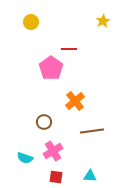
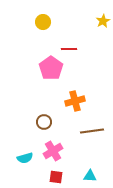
yellow circle: moved 12 px right
orange cross: rotated 24 degrees clockwise
cyan semicircle: rotated 35 degrees counterclockwise
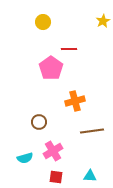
brown circle: moved 5 px left
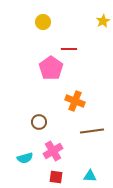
orange cross: rotated 36 degrees clockwise
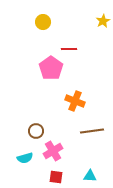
brown circle: moved 3 px left, 9 px down
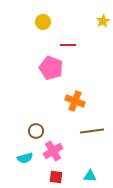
red line: moved 1 px left, 4 px up
pink pentagon: rotated 15 degrees counterclockwise
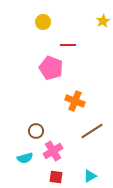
brown line: rotated 25 degrees counterclockwise
cyan triangle: rotated 32 degrees counterclockwise
